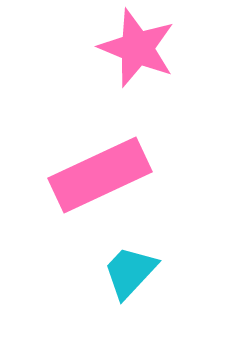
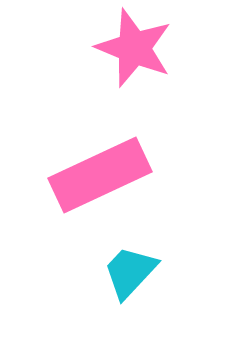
pink star: moved 3 px left
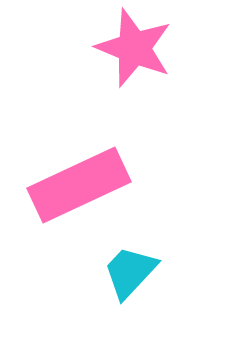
pink rectangle: moved 21 px left, 10 px down
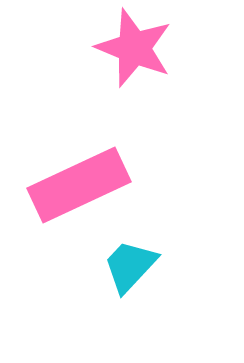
cyan trapezoid: moved 6 px up
